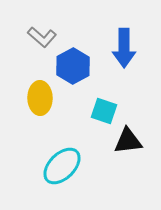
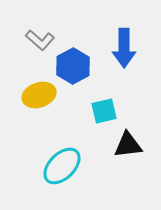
gray L-shape: moved 2 px left, 3 px down
yellow ellipse: moved 1 px left, 3 px up; rotated 72 degrees clockwise
cyan square: rotated 32 degrees counterclockwise
black triangle: moved 4 px down
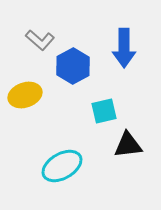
yellow ellipse: moved 14 px left
cyan ellipse: rotated 15 degrees clockwise
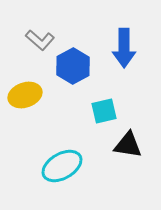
black triangle: rotated 16 degrees clockwise
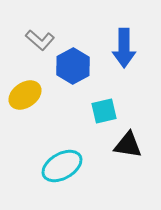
yellow ellipse: rotated 16 degrees counterclockwise
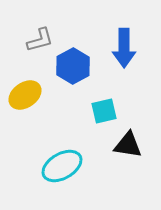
gray L-shape: rotated 56 degrees counterclockwise
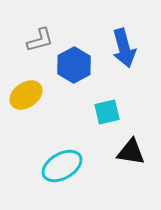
blue arrow: rotated 15 degrees counterclockwise
blue hexagon: moved 1 px right, 1 px up
yellow ellipse: moved 1 px right
cyan square: moved 3 px right, 1 px down
black triangle: moved 3 px right, 7 px down
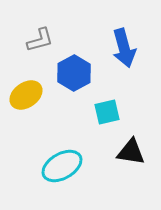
blue hexagon: moved 8 px down
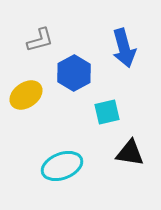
black triangle: moved 1 px left, 1 px down
cyan ellipse: rotated 9 degrees clockwise
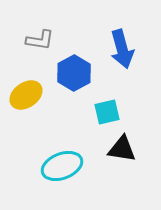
gray L-shape: rotated 24 degrees clockwise
blue arrow: moved 2 px left, 1 px down
black triangle: moved 8 px left, 4 px up
